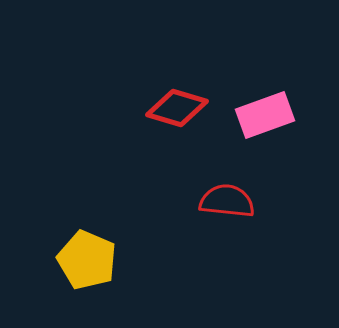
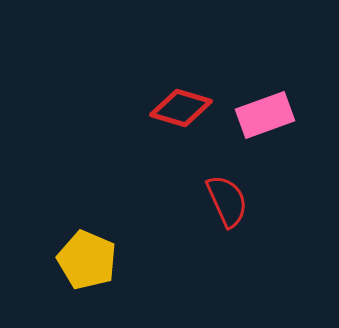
red diamond: moved 4 px right
red semicircle: rotated 60 degrees clockwise
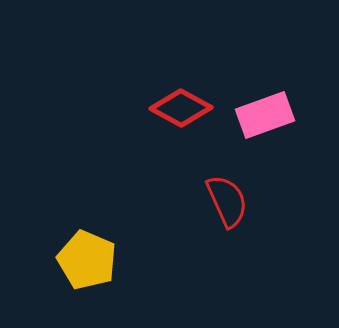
red diamond: rotated 12 degrees clockwise
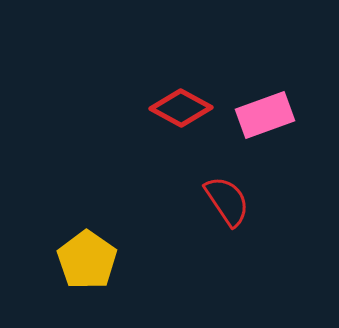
red semicircle: rotated 10 degrees counterclockwise
yellow pentagon: rotated 12 degrees clockwise
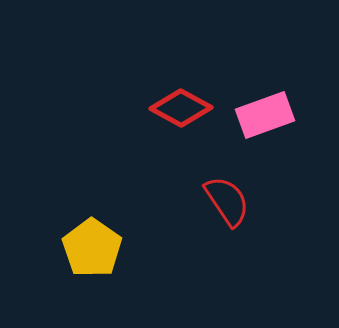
yellow pentagon: moved 5 px right, 12 px up
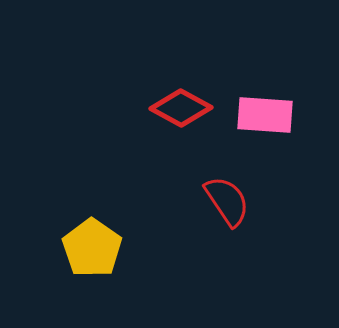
pink rectangle: rotated 24 degrees clockwise
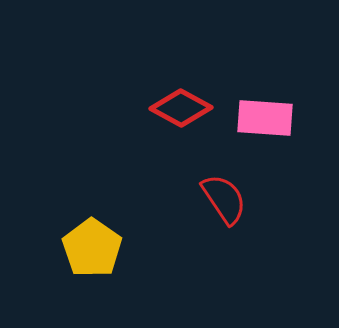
pink rectangle: moved 3 px down
red semicircle: moved 3 px left, 2 px up
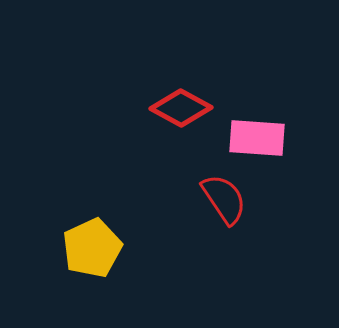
pink rectangle: moved 8 px left, 20 px down
yellow pentagon: rotated 12 degrees clockwise
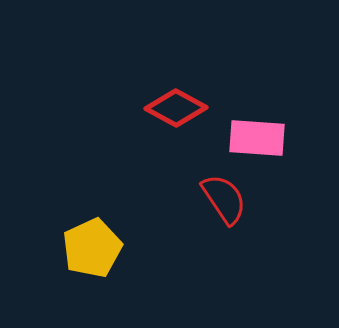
red diamond: moved 5 px left
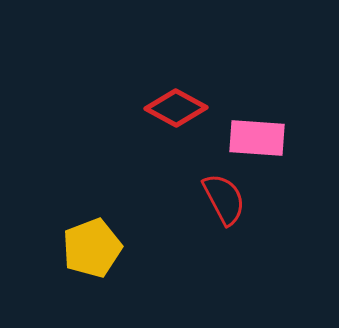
red semicircle: rotated 6 degrees clockwise
yellow pentagon: rotated 4 degrees clockwise
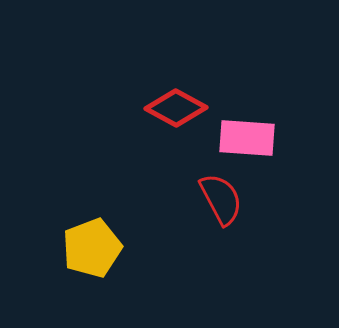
pink rectangle: moved 10 px left
red semicircle: moved 3 px left
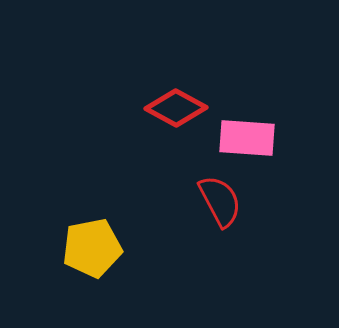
red semicircle: moved 1 px left, 2 px down
yellow pentagon: rotated 10 degrees clockwise
